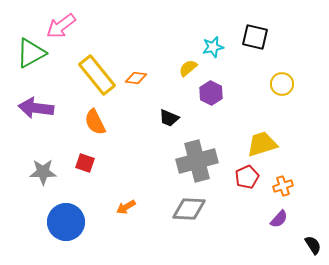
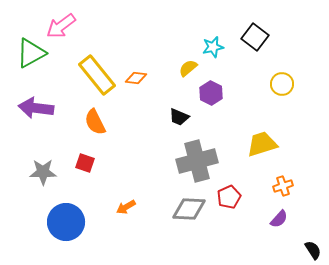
black square: rotated 24 degrees clockwise
black trapezoid: moved 10 px right, 1 px up
red pentagon: moved 18 px left, 20 px down
black semicircle: moved 5 px down
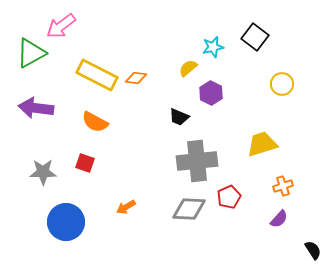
yellow rectangle: rotated 24 degrees counterclockwise
orange semicircle: rotated 36 degrees counterclockwise
gray cross: rotated 9 degrees clockwise
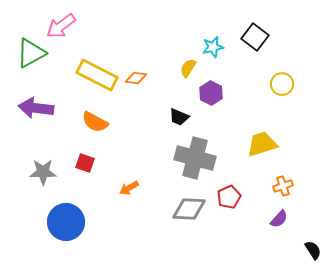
yellow semicircle: rotated 18 degrees counterclockwise
gray cross: moved 2 px left, 3 px up; rotated 21 degrees clockwise
orange arrow: moved 3 px right, 19 px up
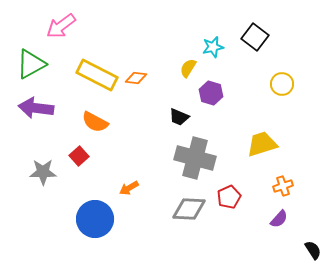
green triangle: moved 11 px down
purple hexagon: rotated 10 degrees counterclockwise
red square: moved 6 px left, 7 px up; rotated 30 degrees clockwise
blue circle: moved 29 px right, 3 px up
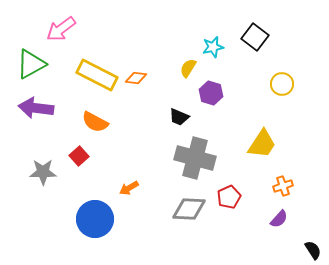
pink arrow: moved 3 px down
yellow trapezoid: rotated 140 degrees clockwise
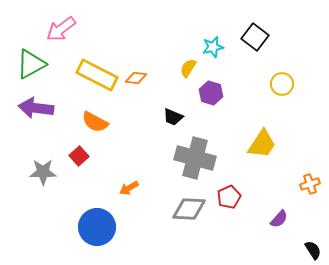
black trapezoid: moved 6 px left
orange cross: moved 27 px right, 2 px up
blue circle: moved 2 px right, 8 px down
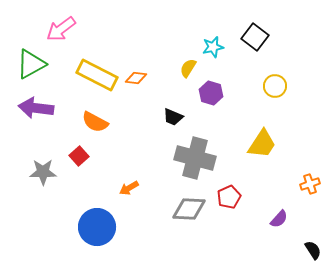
yellow circle: moved 7 px left, 2 px down
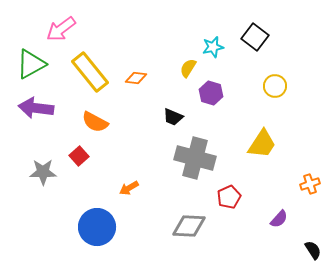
yellow rectangle: moved 7 px left, 3 px up; rotated 24 degrees clockwise
gray diamond: moved 17 px down
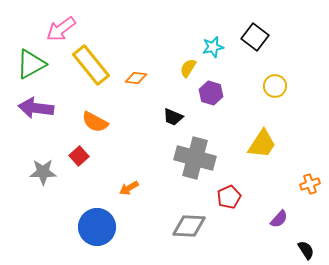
yellow rectangle: moved 1 px right, 7 px up
black semicircle: moved 7 px left
